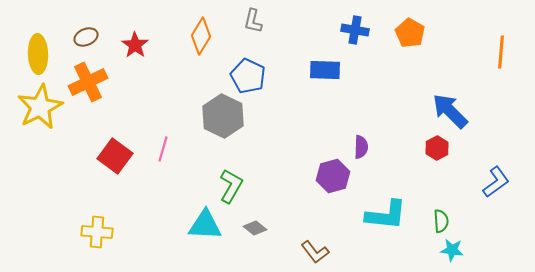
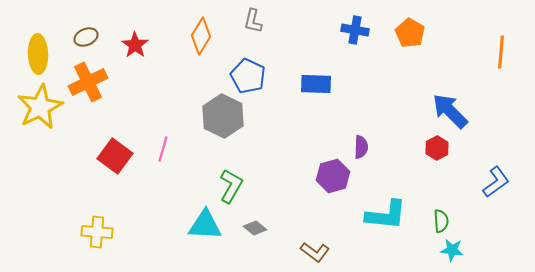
blue rectangle: moved 9 px left, 14 px down
brown L-shape: rotated 16 degrees counterclockwise
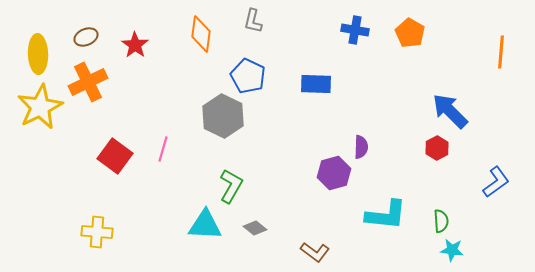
orange diamond: moved 2 px up; rotated 24 degrees counterclockwise
purple hexagon: moved 1 px right, 3 px up
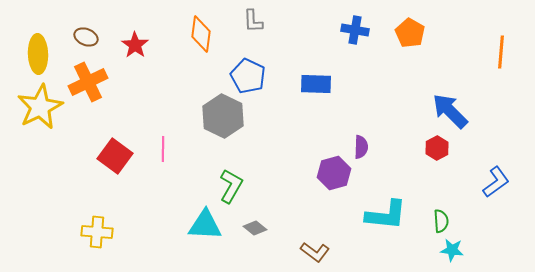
gray L-shape: rotated 15 degrees counterclockwise
brown ellipse: rotated 45 degrees clockwise
pink line: rotated 15 degrees counterclockwise
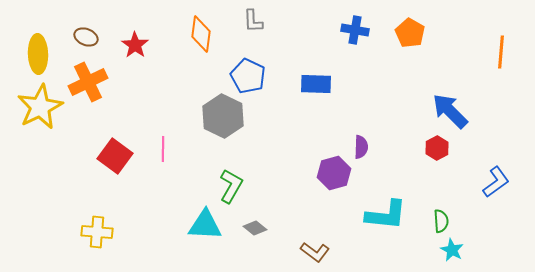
cyan star: rotated 20 degrees clockwise
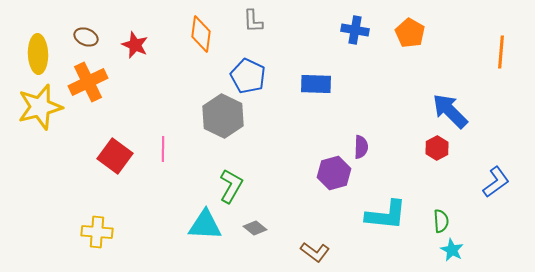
red star: rotated 12 degrees counterclockwise
yellow star: rotated 12 degrees clockwise
